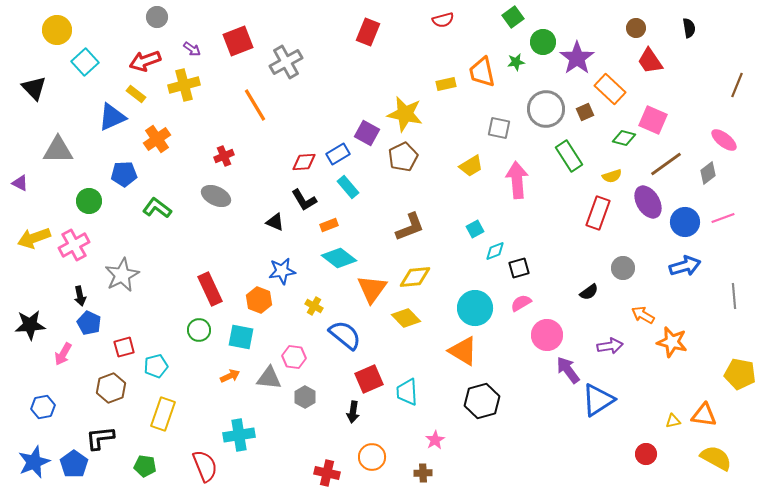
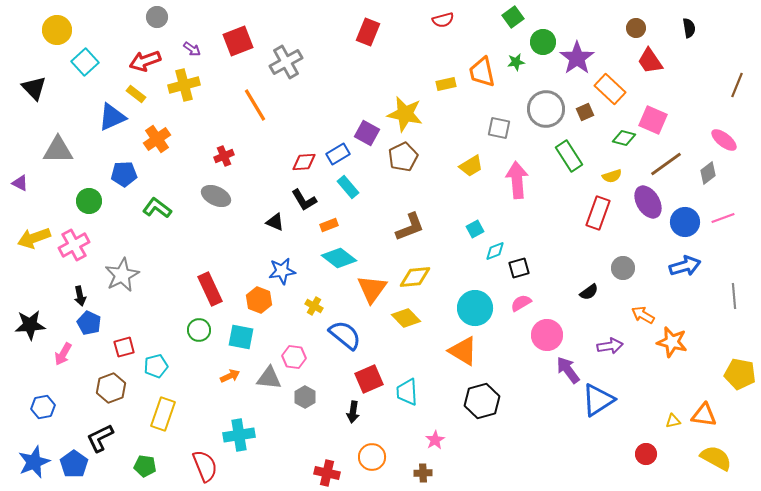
black L-shape at (100, 438): rotated 20 degrees counterclockwise
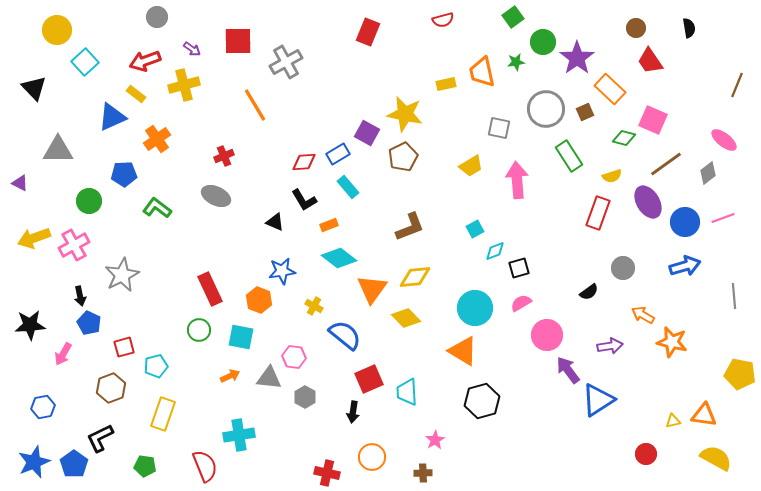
red square at (238, 41): rotated 20 degrees clockwise
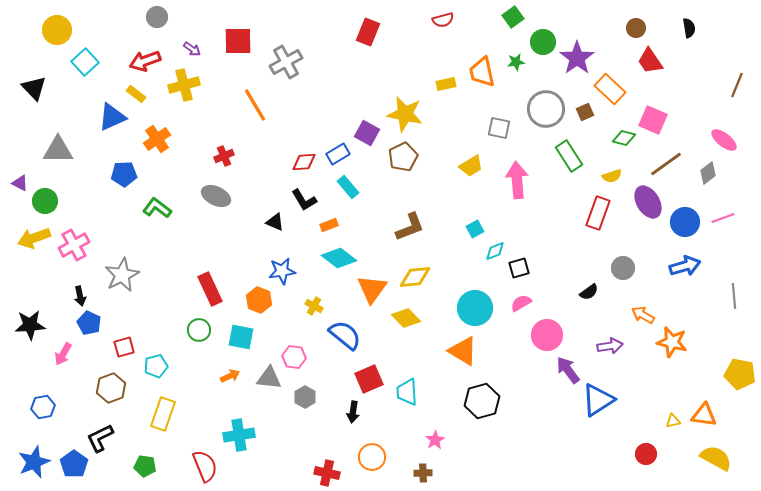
green circle at (89, 201): moved 44 px left
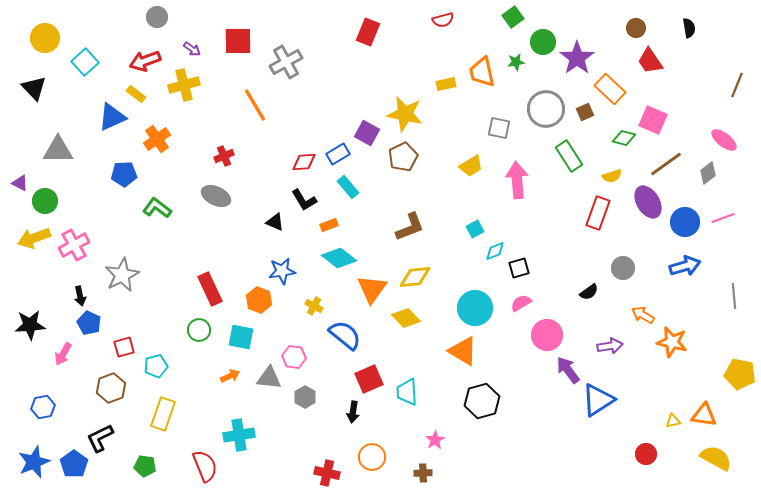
yellow circle at (57, 30): moved 12 px left, 8 px down
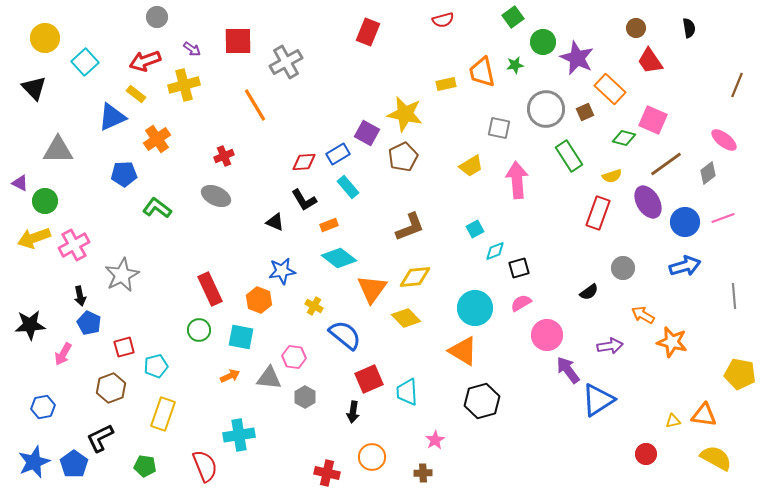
purple star at (577, 58): rotated 12 degrees counterclockwise
green star at (516, 62): moved 1 px left, 3 px down
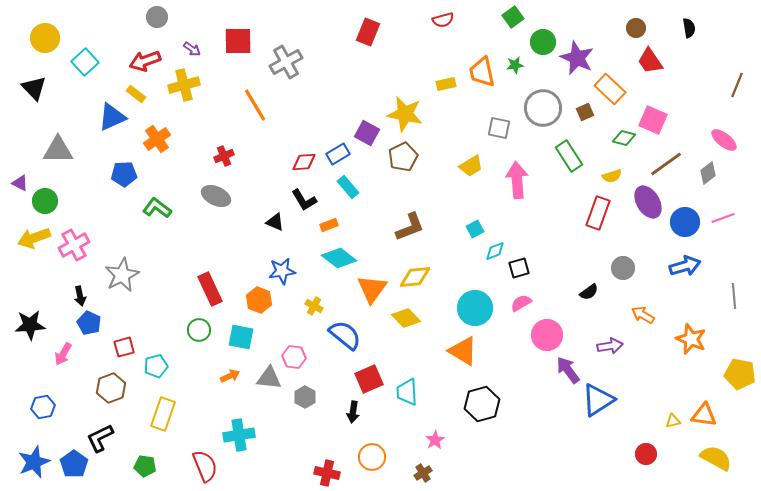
gray circle at (546, 109): moved 3 px left, 1 px up
orange star at (672, 342): moved 19 px right, 3 px up; rotated 8 degrees clockwise
black hexagon at (482, 401): moved 3 px down
brown cross at (423, 473): rotated 30 degrees counterclockwise
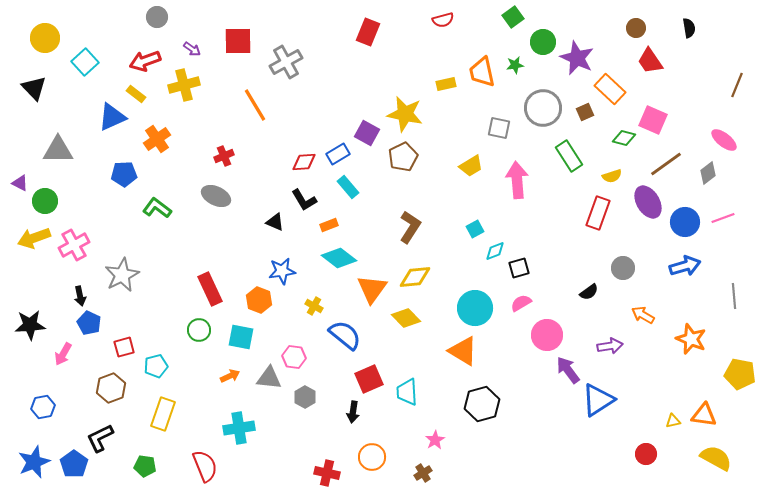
brown L-shape at (410, 227): rotated 36 degrees counterclockwise
cyan cross at (239, 435): moved 7 px up
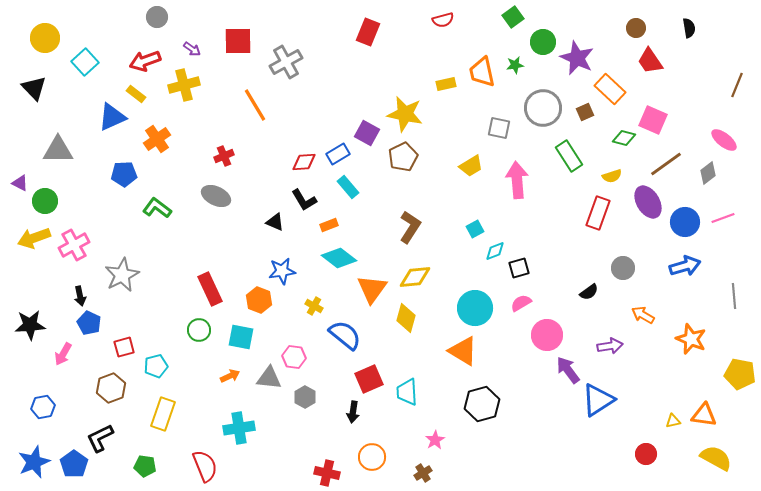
yellow diamond at (406, 318): rotated 60 degrees clockwise
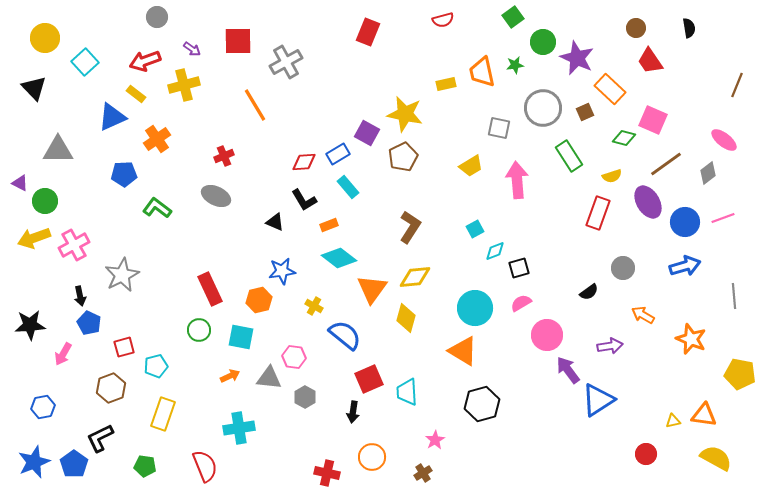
orange hexagon at (259, 300): rotated 25 degrees clockwise
